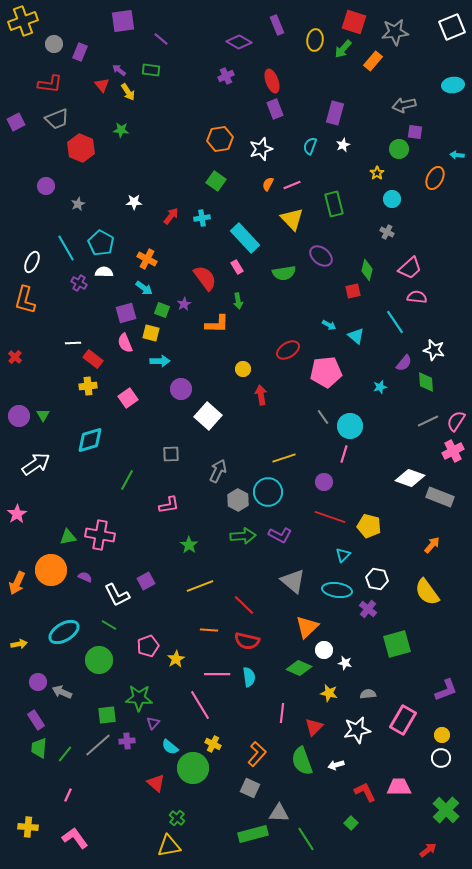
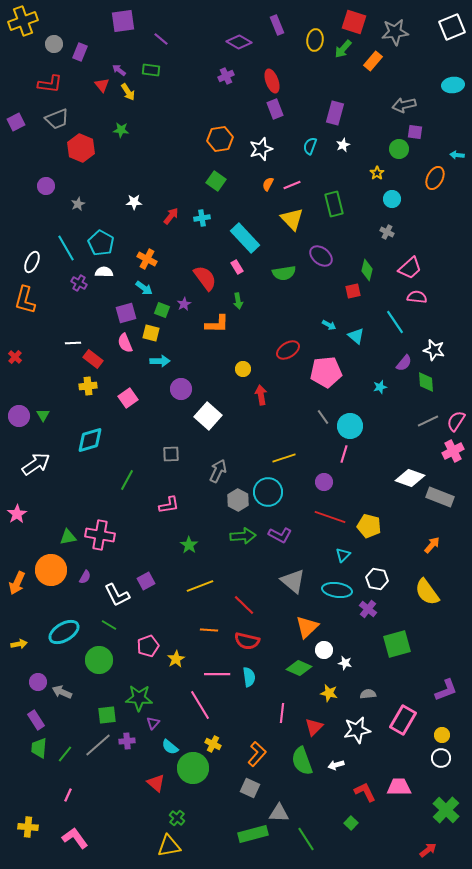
purple semicircle at (85, 577): rotated 96 degrees clockwise
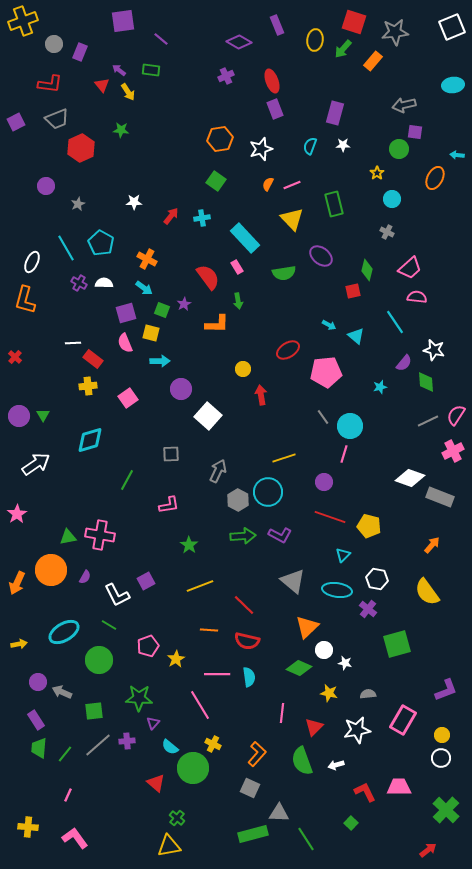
white star at (343, 145): rotated 24 degrees clockwise
red hexagon at (81, 148): rotated 12 degrees clockwise
white semicircle at (104, 272): moved 11 px down
red semicircle at (205, 278): moved 3 px right, 1 px up
pink semicircle at (456, 421): moved 6 px up
green square at (107, 715): moved 13 px left, 4 px up
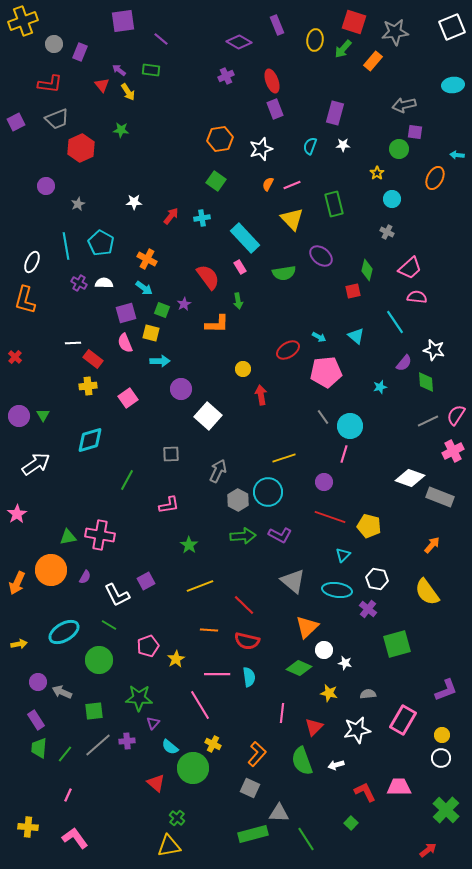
cyan line at (66, 248): moved 2 px up; rotated 20 degrees clockwise
pink rectangle at (237, 267): moved 3 px right
cyan arrow at (329, 325): moved 10 px left, 12 px down
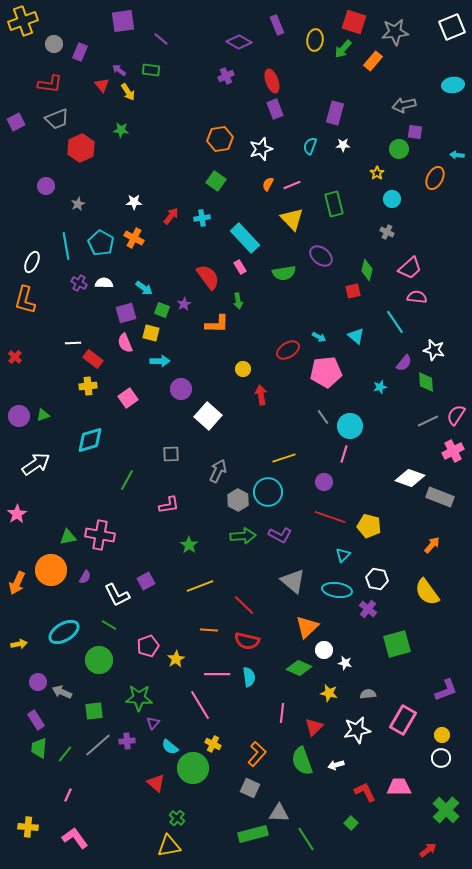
orange cross at (147, 259): moved 13 px left, 21 px up
green triangle at (43, 415): rotated 40 degrees clockwise
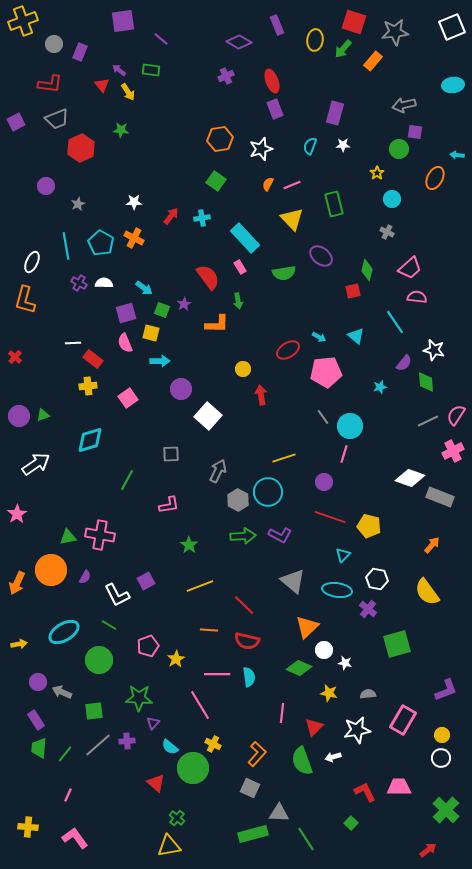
white arrow at (336, 765): moved 3 px left, 8 px up
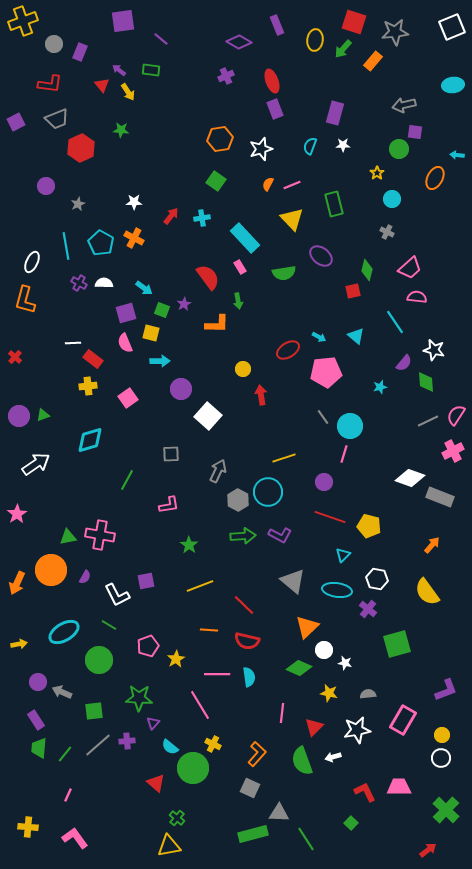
purple square at (146, 581): rotated 18 degrees clockwise
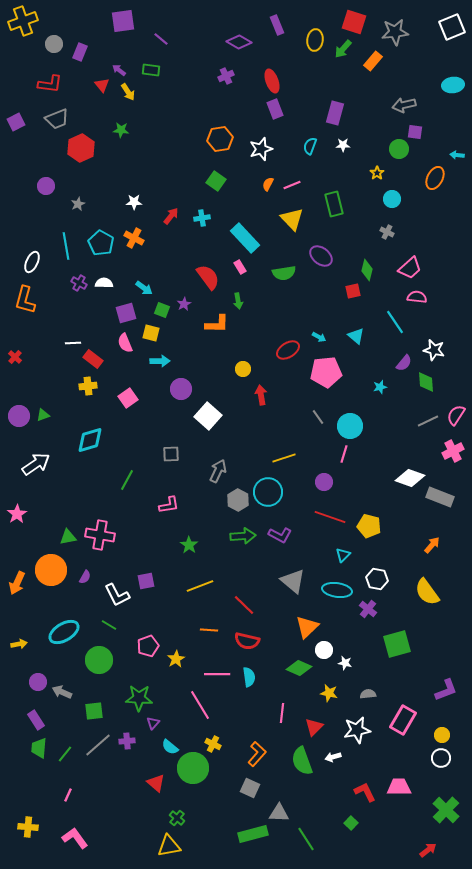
gray line at (323, 417): moved 5 px left
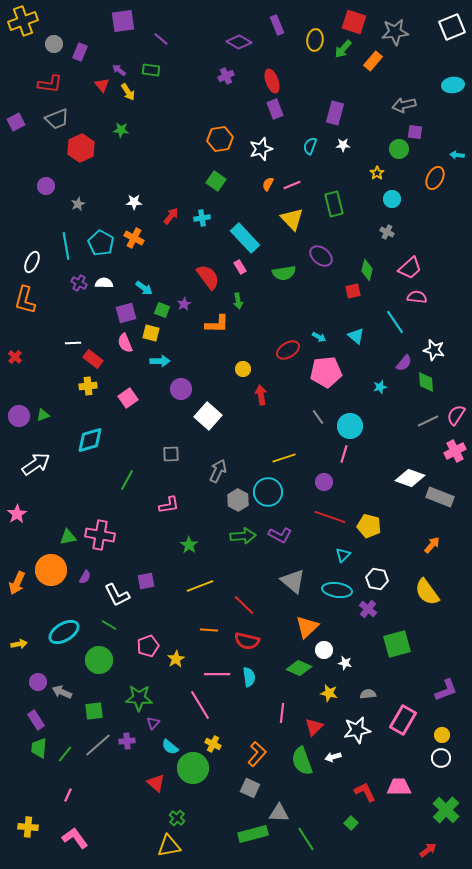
pink cross at (453, 451): moved 2 px right
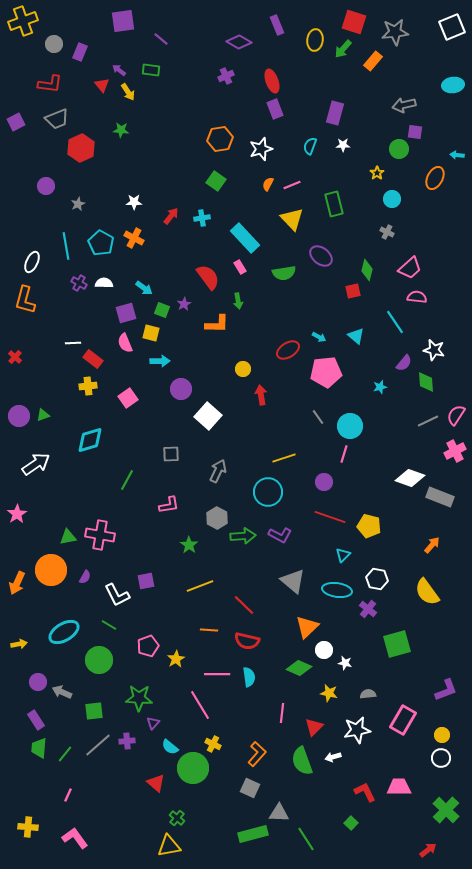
gray hexagon at (238, 500): moved 21 px left, 18 px down
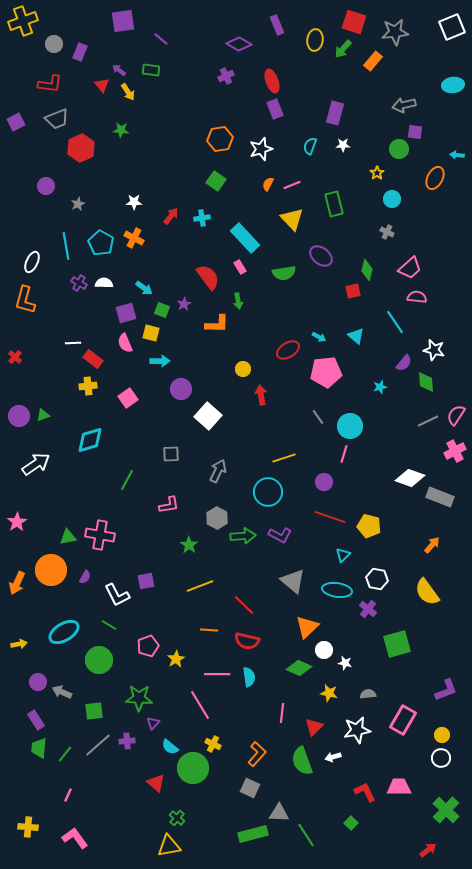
purple diamond at (239, 42): moved 2 px down
pink star at (17, 514): moved 8 px down
green line at (306, 839): moved 4 px up
